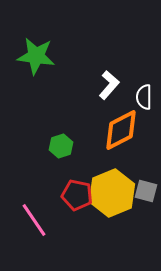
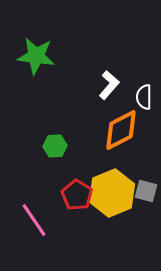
green hexagon: moved 6 px left; rotated 15 degrees clockwise
red pentagon: rotated 20 degrees clockwise
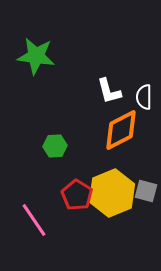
white L-shape: moved 6 px down; rotated 124 degrees clockwise
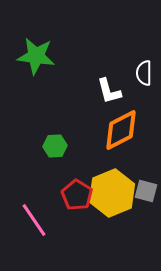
white semicircle: moved 24 px up
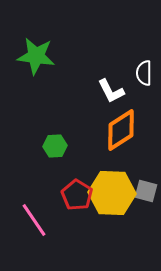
white L-shape: moved 2 px right; rotated 12 degrees counterclockwise
orange diamond: rotated 6 degrees counterclockwise
yellow hexagon: rotated 24 degrees clockwise
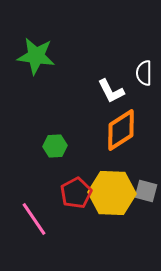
red pentagon: moved 1 px left, 2 px up; rotated 12 degrees clockwise
pink line: moved 1 px up
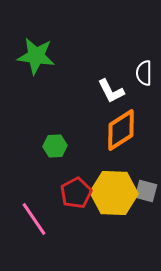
yellow hexagon: moved 2 px right
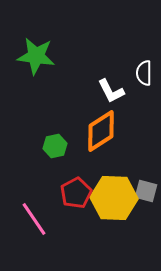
orange diamond: moved 20 px left, 1 px down
green hexagon: rotated 10 degrees counterclockwise
yellow hexagon: moved 5 px down
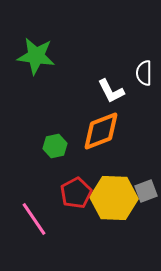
orange diamond: rotated 12 degrees clockwise
gray square: rotated 35 degrees counterclockwise
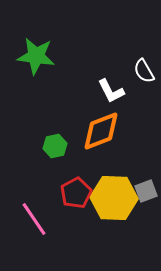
white semicircle: moved 2 px up; rotated 30 degrees counterclockwise
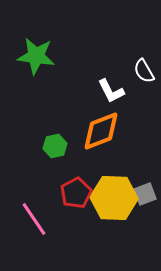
gray square: moved 1 px left, 3 px down
